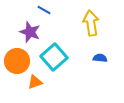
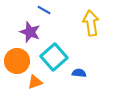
blue semicircle: moved 21 px left, 15 px down
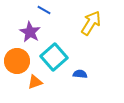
yellow arrow: rotated 40 degrees clockwise
purple star: rotated 10 degrees clockwise
blue semicircle: moved 1 px right, 1 px down
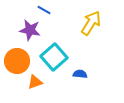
purple star: moved 2 px up; rotated 20 degrees counterclockwise
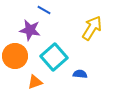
yellow arrow: moved 1 px right, 5 px down
orange circle: moved 2 px left, 5 px up
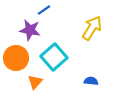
blue line: rotated 64 degrees counterclockwise
orange circle: moved 1 px right, 2 px down
blue semicircle: moved 11 px right, 7 px down
orange triangle: rotated 28 degrees counterclockwise
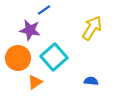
orange circle: moved 2 px right
orange triangle: rotated 14 degrees clockwise
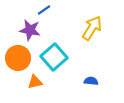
orange triangle: rotated 21 degrees clockwise
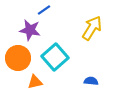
cyan square: moved 1 px right
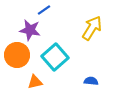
orange circle: moved 1 px left, 3 px up
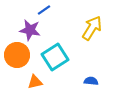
cyan square: rotated 8 degrees clockwise
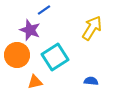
purple star: rotated 10 degrees clockwise
